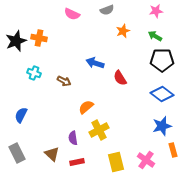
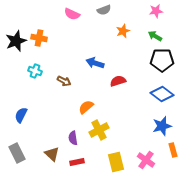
gray semicircle: moved 3 px left
cyan cross: moved 1 px right, 2 px up
red semicircle: moved 2 px left, 3 px down; rotated 105 degrees clockwise
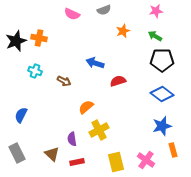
purple semicircle: moved 1 px left, 1 px down
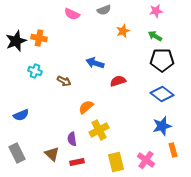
blue semicircle: rotated 140 degrees counterclockwise
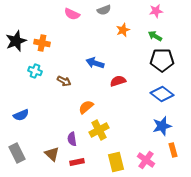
orange star: moved 1 px up
orange cross: moved 3 px right, 5 px down
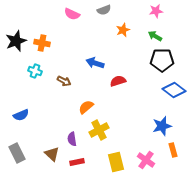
blue diamond: moved 12 px right, 4 px up
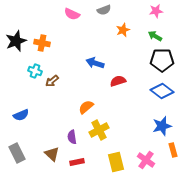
brown arrow: moved 12 px left; rotated 112 degrees clockwise
blue diamond: moved 12 px left, 1 px down
purple semicircle: moved 2 px up
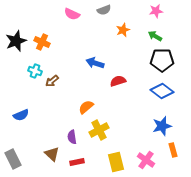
orange cross: moved 1 px up; rotated 14 degrees clockwise
gray rectangle: moved 4 px left, 6 px down
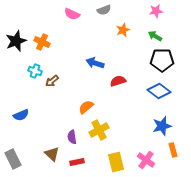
blue diamond: moved 3 px left
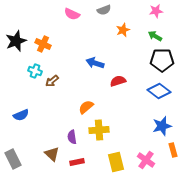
orange cross: moved 1 px right, 2 px down
yellow cross: rotated 24 degrees clockwise
